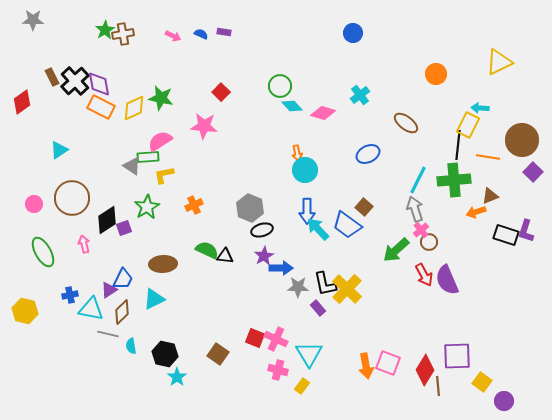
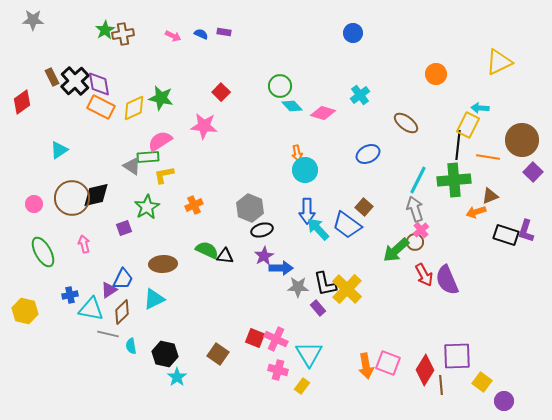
black diamond at (107, 220): moved 11 px left, 25 px up; rotated 20 degrees clockwise
brown circle at (429, 242): moved 14 px left
brown line at (438, 386): moved 3 px right, 1 px up
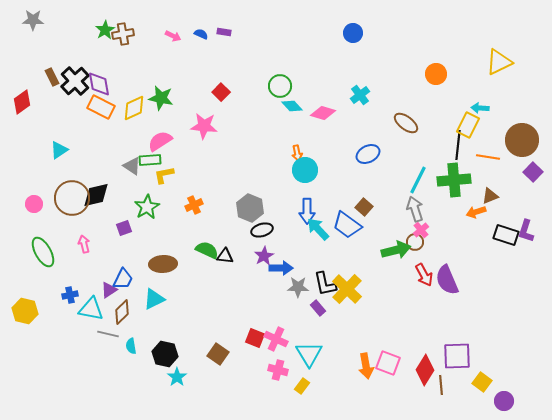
green rectangle at (148, 157): moved 2 px right, 3 px down
green arrow at (396, 250): rotated 152 degrees counterclockwise
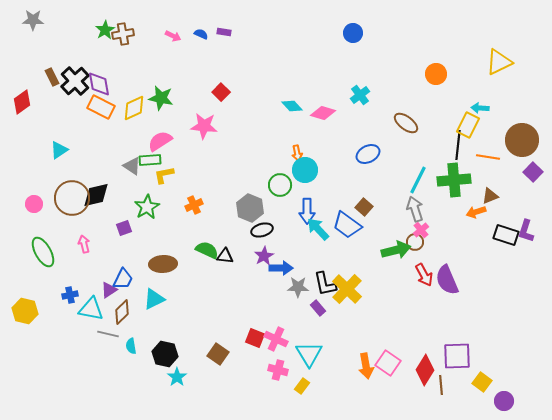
green circle at (280, 86): moved 99 px down
pink square at (388, 363): rotated 15 degrees clockwise
